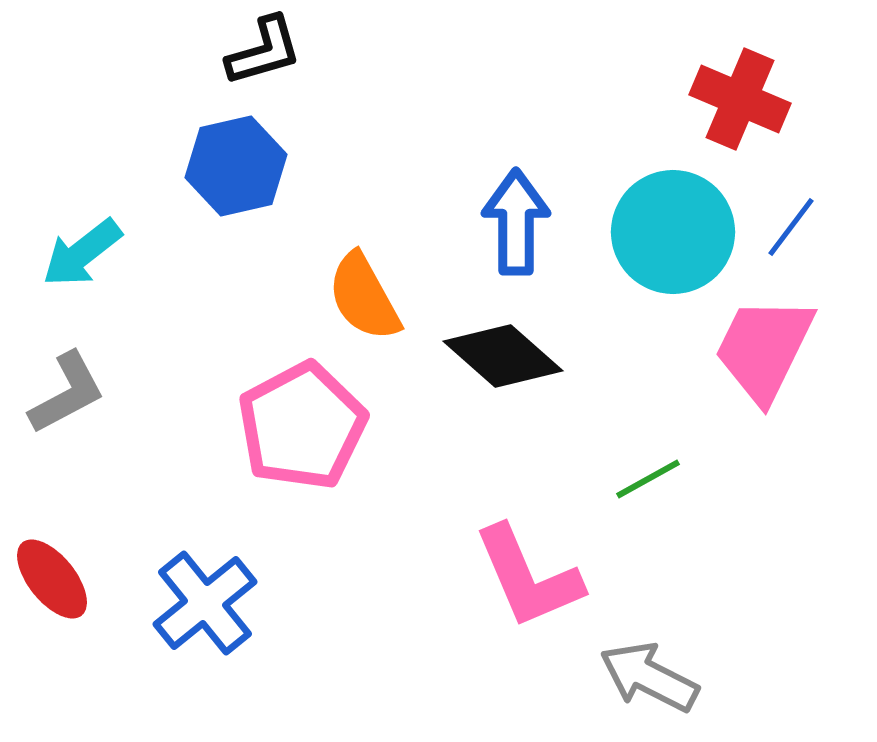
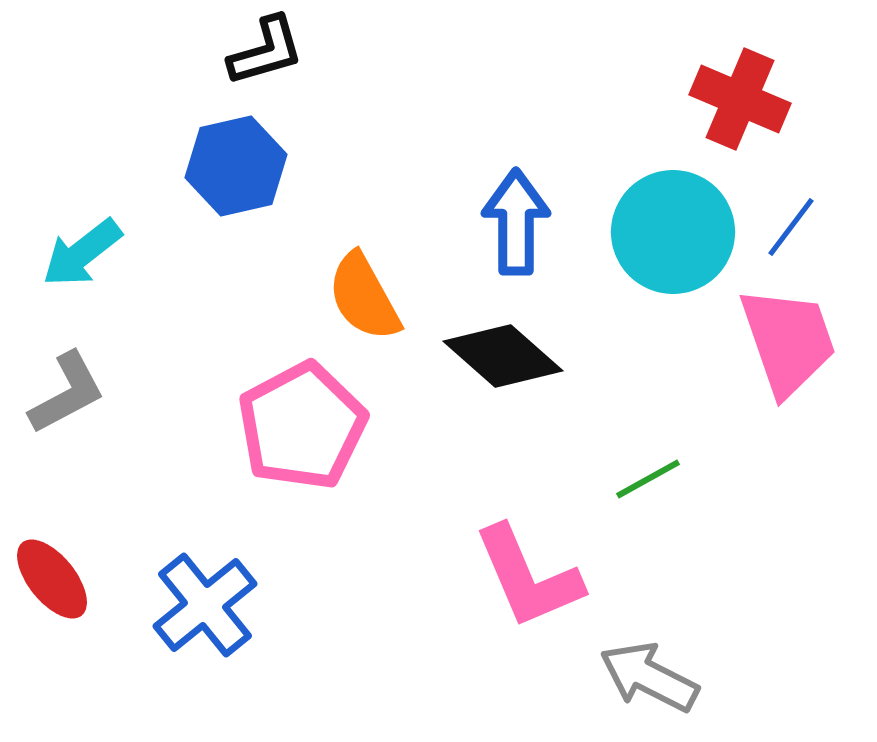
black L-shape: moved 2 px right
pink trapezoid: moved 24 px right, 8 px up; rotated 135 degrees clockwise
blue cross: moved 2 px down
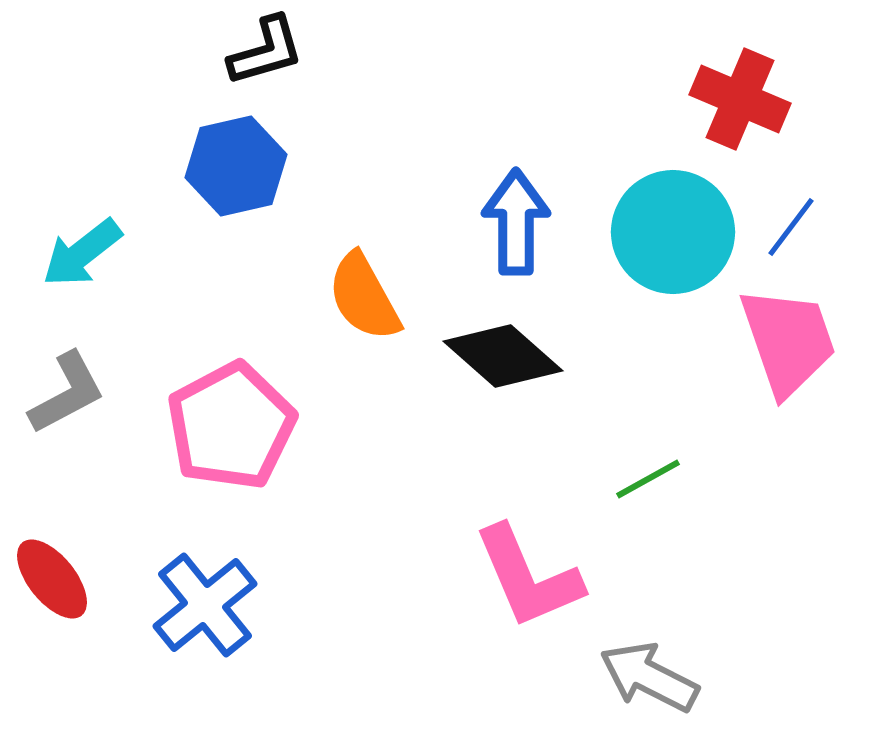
pink pentagon: moved 71 px left
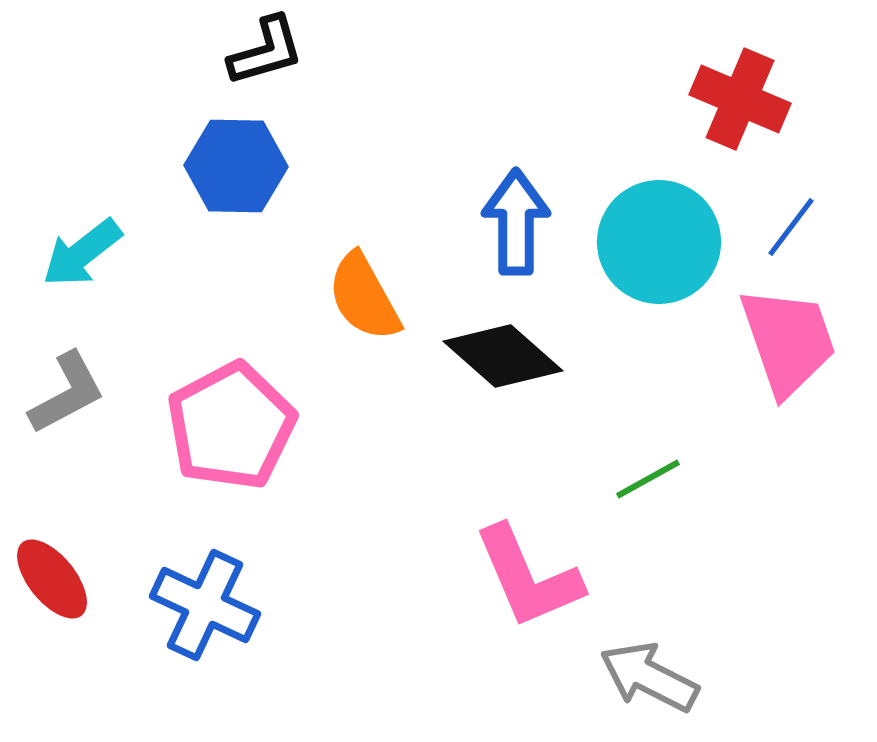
blue hexagon: rotated 14 degrees clockwise
cyan circle: moved 14 px left, 10 px down
blue cross: rotated 26 degrees counterclockwise
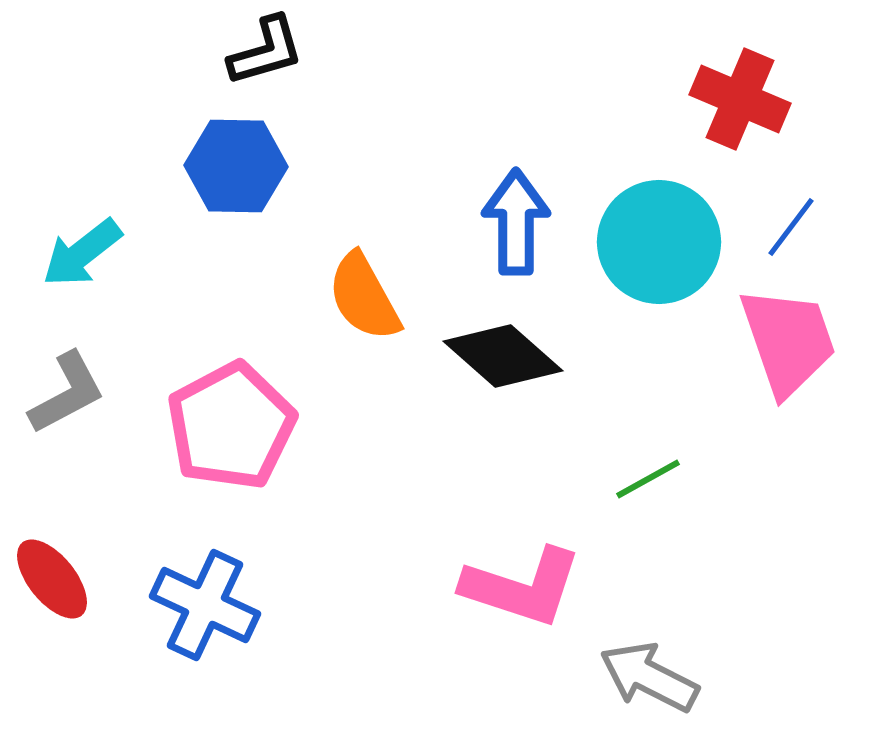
pink L-shape: moved 6 px left, 10 px down; rotated 49 degrees counterclockwise
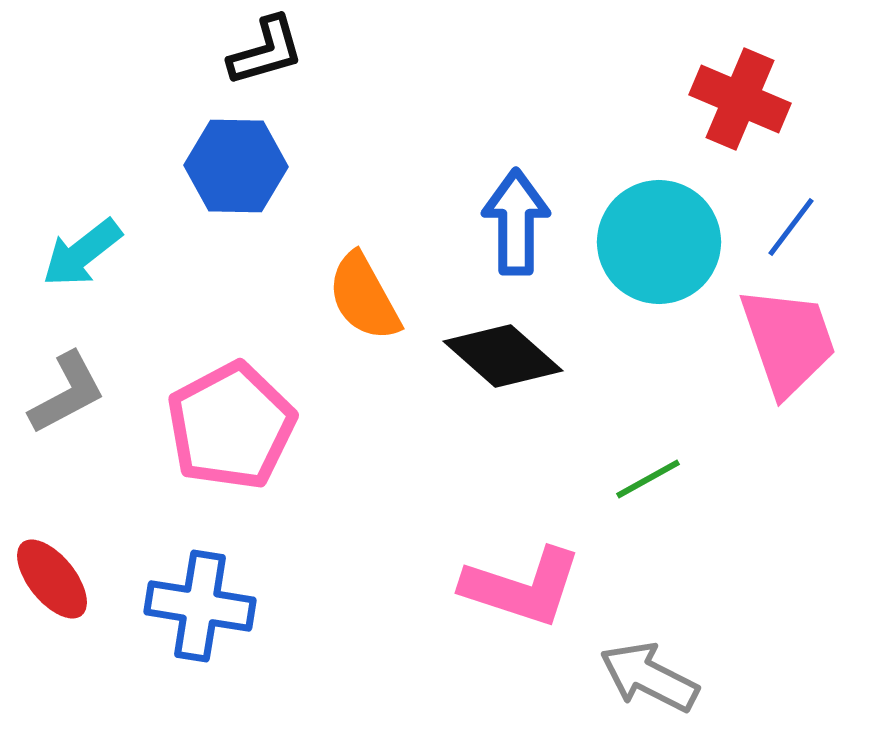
blue cross: moved 5 px left, 1 px down; rotated 16 degrees counterclockwise
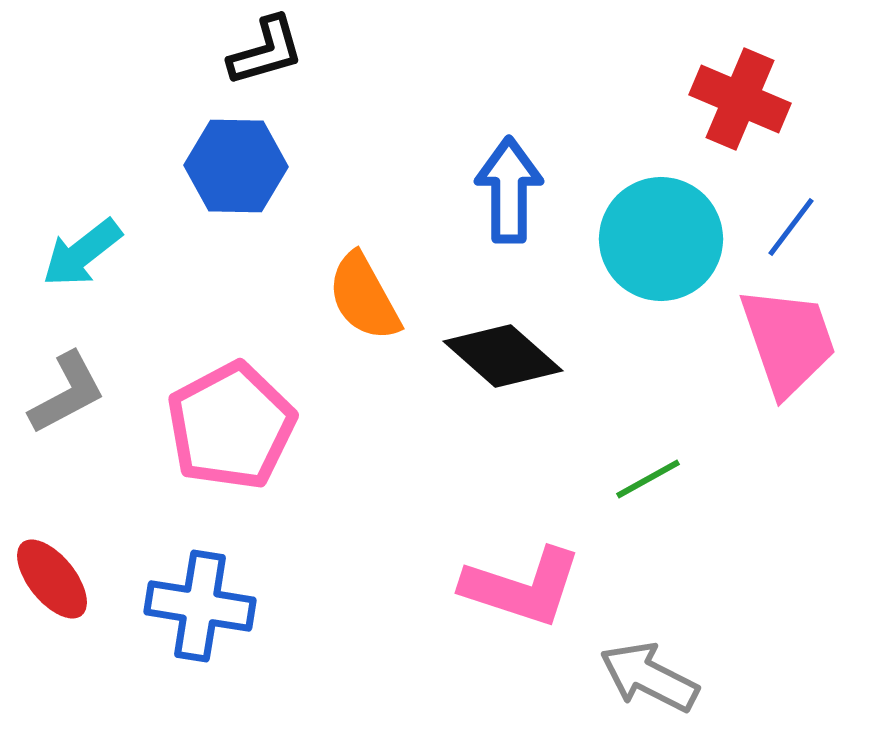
blue arrow: moved 7 px left, 32 px up
cyan circle: moved 2 px right, 3 px up
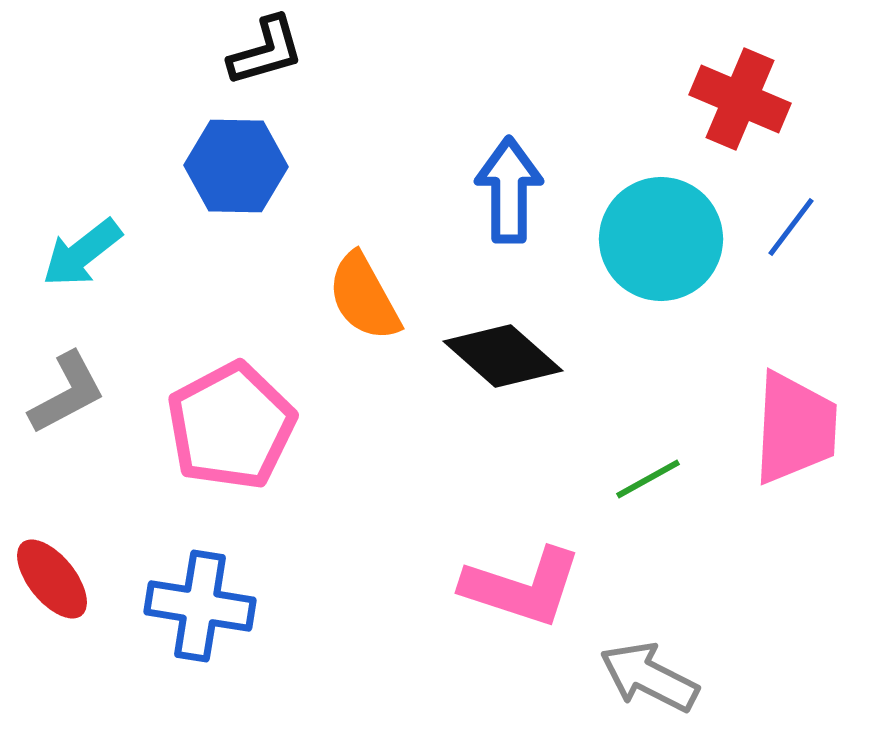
pink trapezoid: moved 7 px right, 87 px down; rotated 22 degrees clockwise
